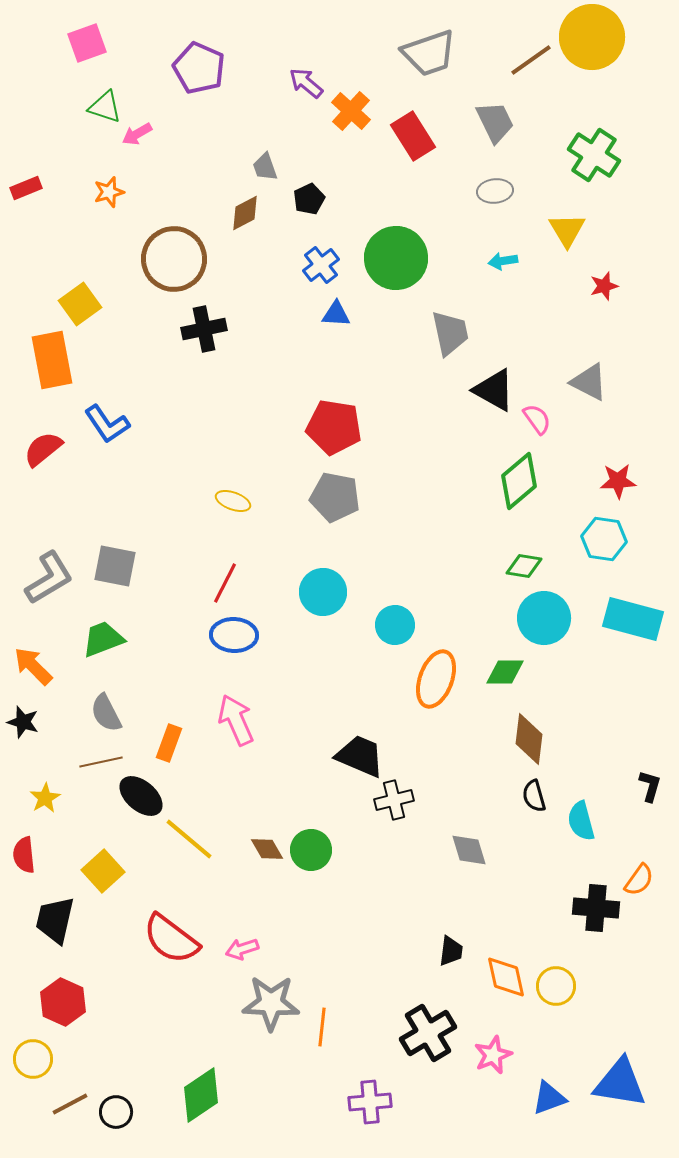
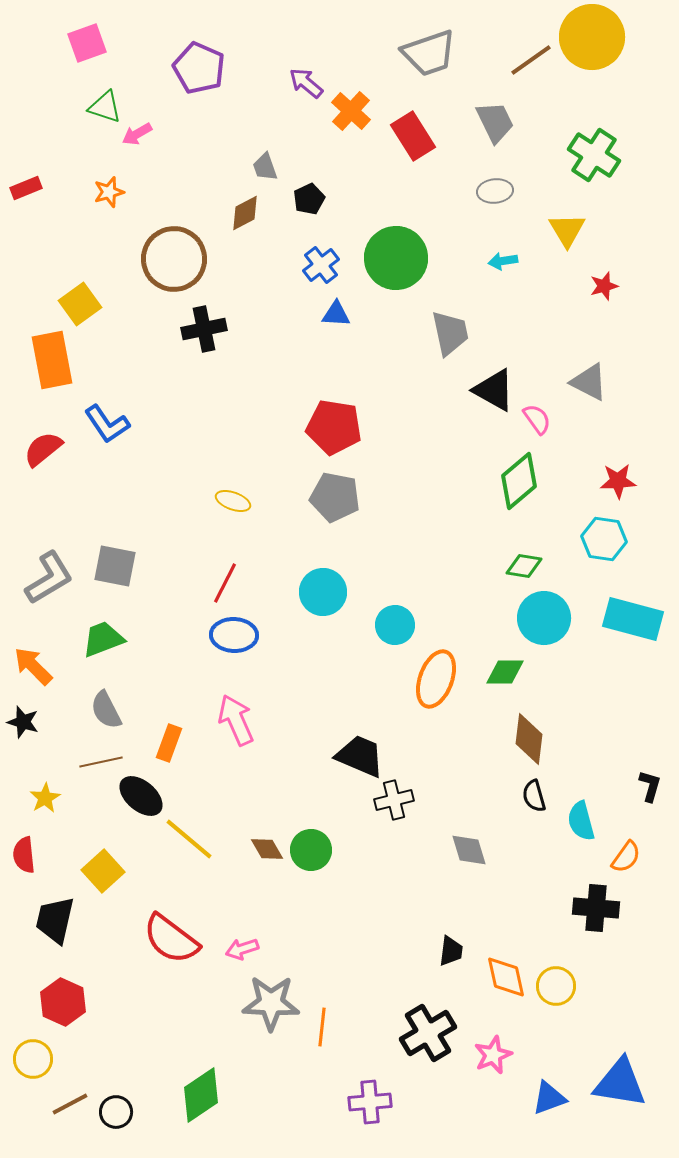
gray semicircle at (106, 713): moved 3 px up
orange semicircle at (639, 880): moved 13 px left, 23 px up
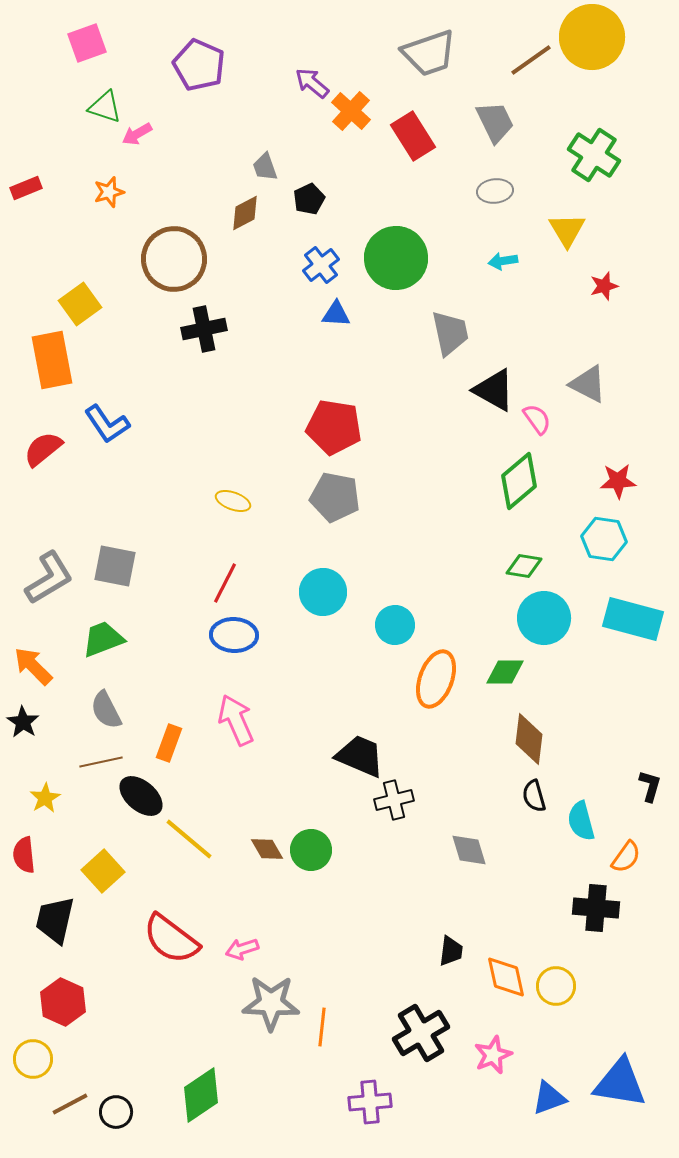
purple pentagon at (199, 68): moved 3 px up
purple arrow at (306, 83): moved 6 px right
gray triangle at (589, 382): moved 1 px left, 2 px down
black star at (23, 722): rotated 16 degrees clockwise
black cross at (428, 1033): moved 7 px left
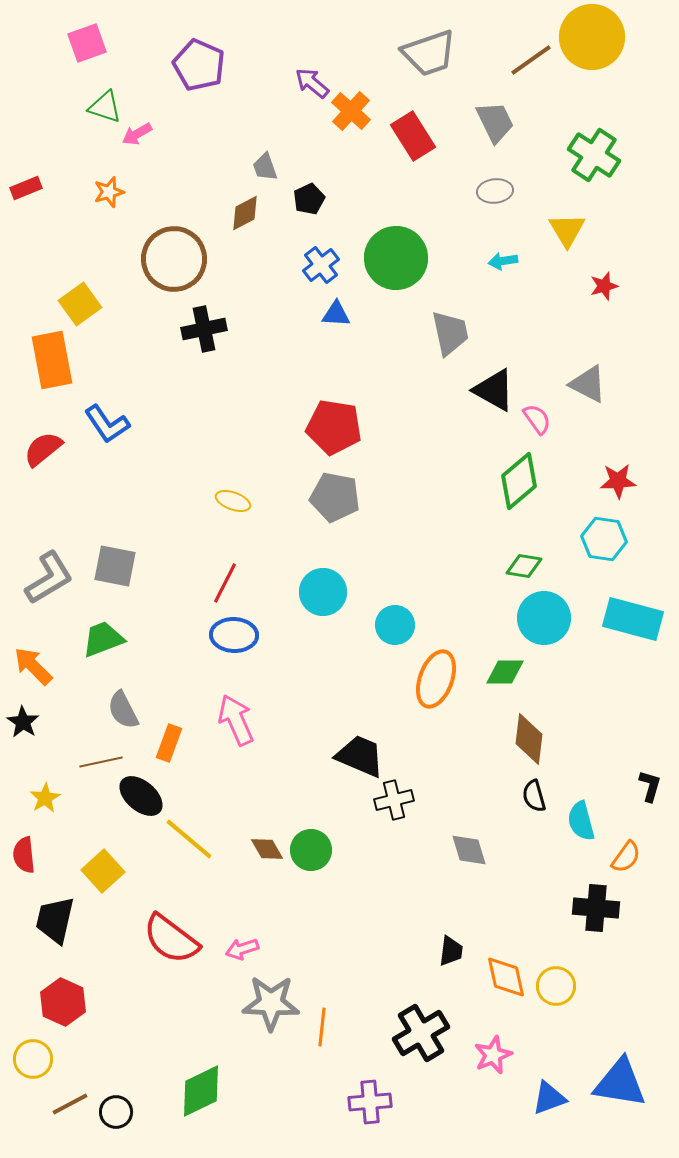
gray semicircle at (106, 710): moved 17 px right
green diamond at (201, 1095): moved 4 px up; rotated 8 degrees clockwise
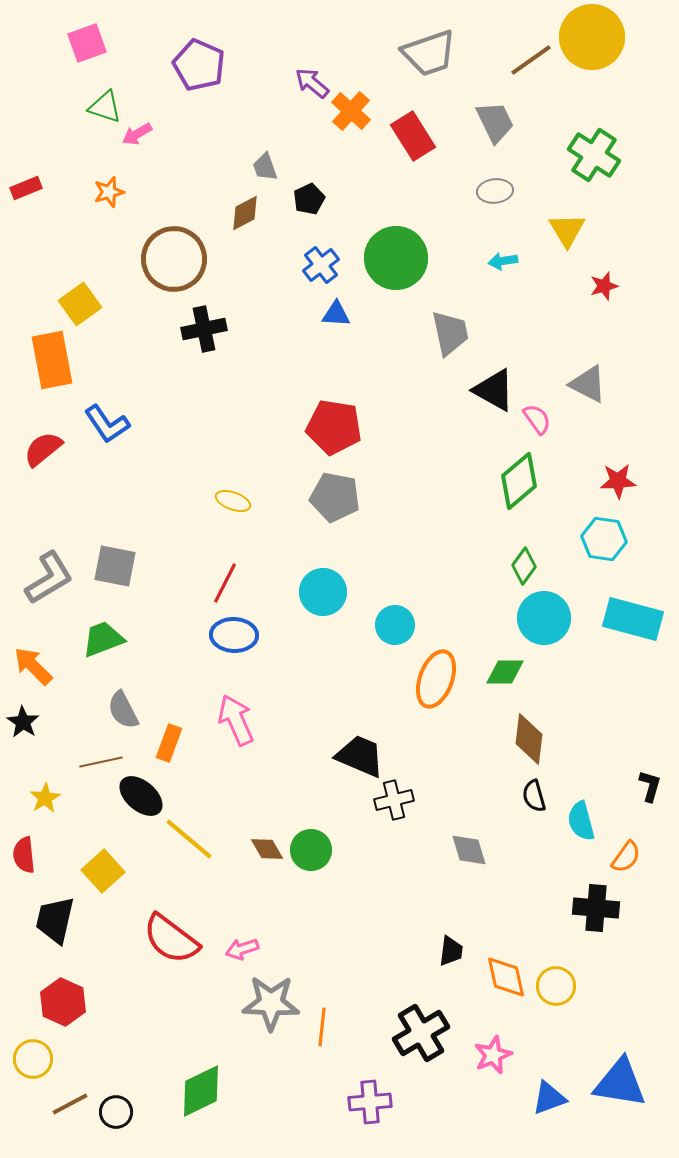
green diamond at (524, 566): rotated 63 degrees counterclockwise
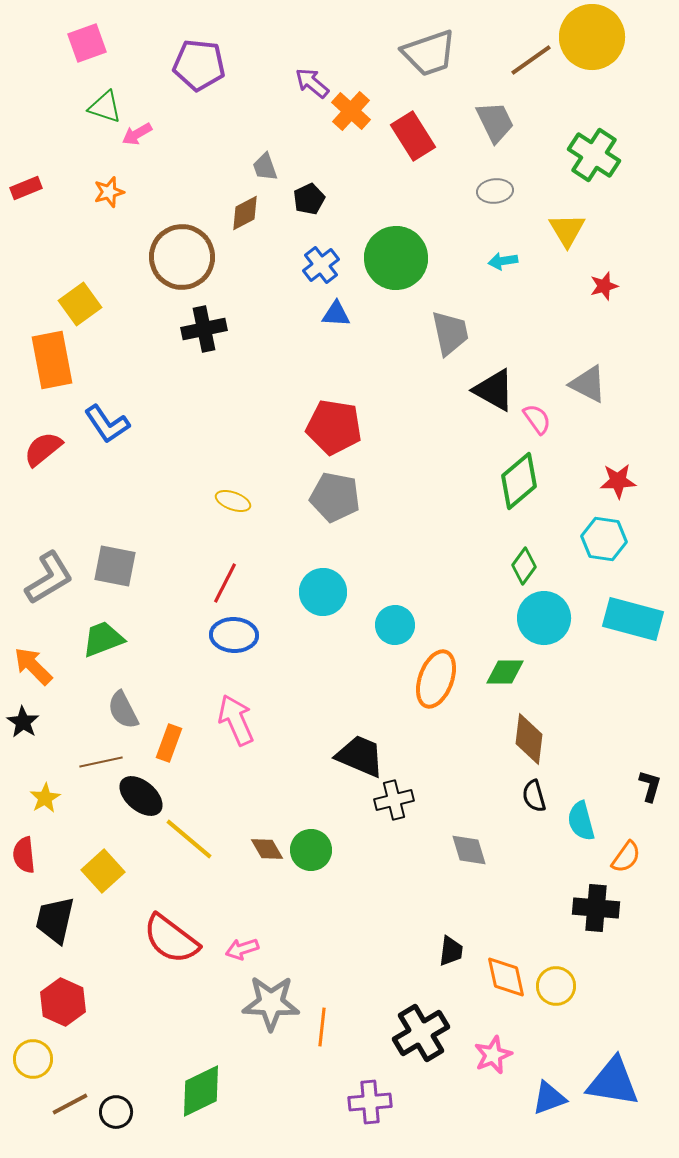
purple pentagon at (199, 65): rotated 18 degrees counterclockwise
brown circle at (174, 259): moved 8 px right, 2 px up
blue triangle at (620, 1083): moved 7 px left, 1 px up
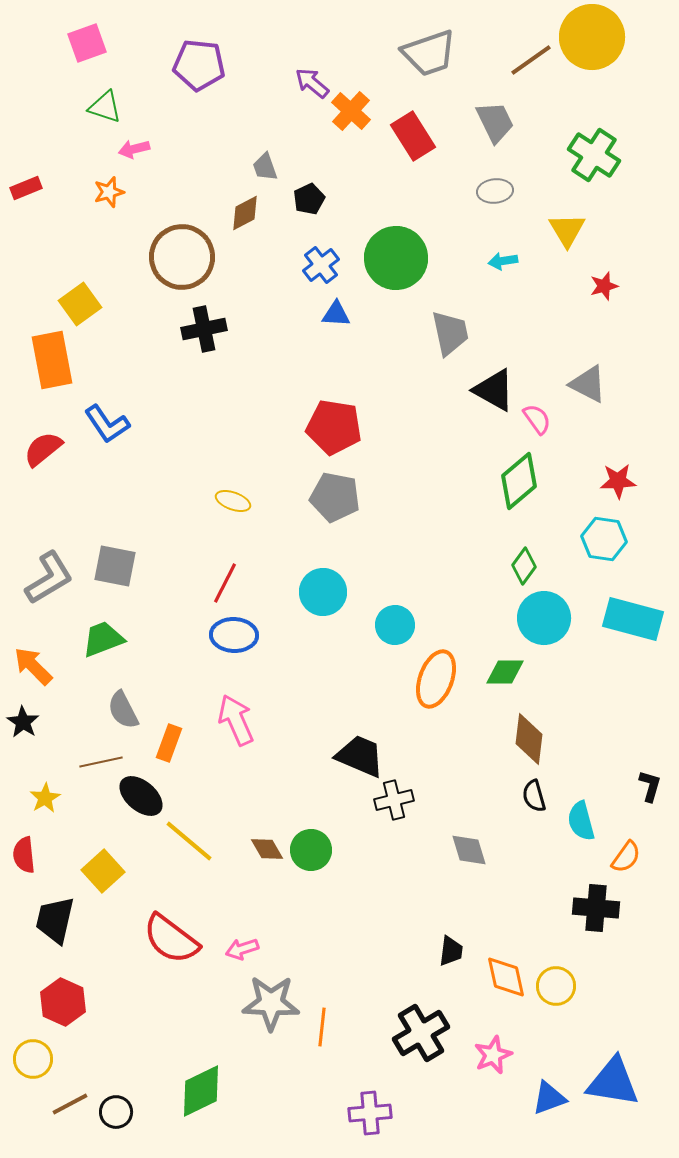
pink arrow at (137, 134): moved 3 px left, 15 px down; rotated 16 degrees clockwise
yellow line at (189, 839): moved 2 px down
purple cross at (370, 1102): moved 11 px down
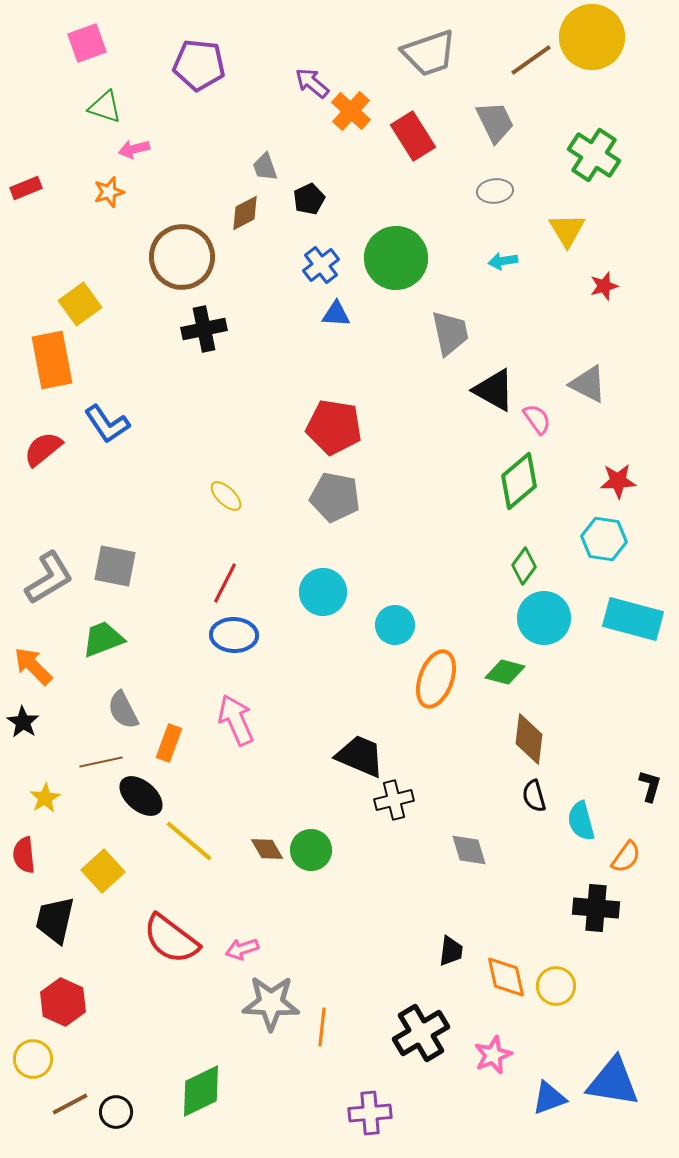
yellow ellipse at (233, 501): moved 7 px left, 5 px up; rotated 24 degrees clockwise
green diamond at (505, 672): rotated 15 degrees clockwise
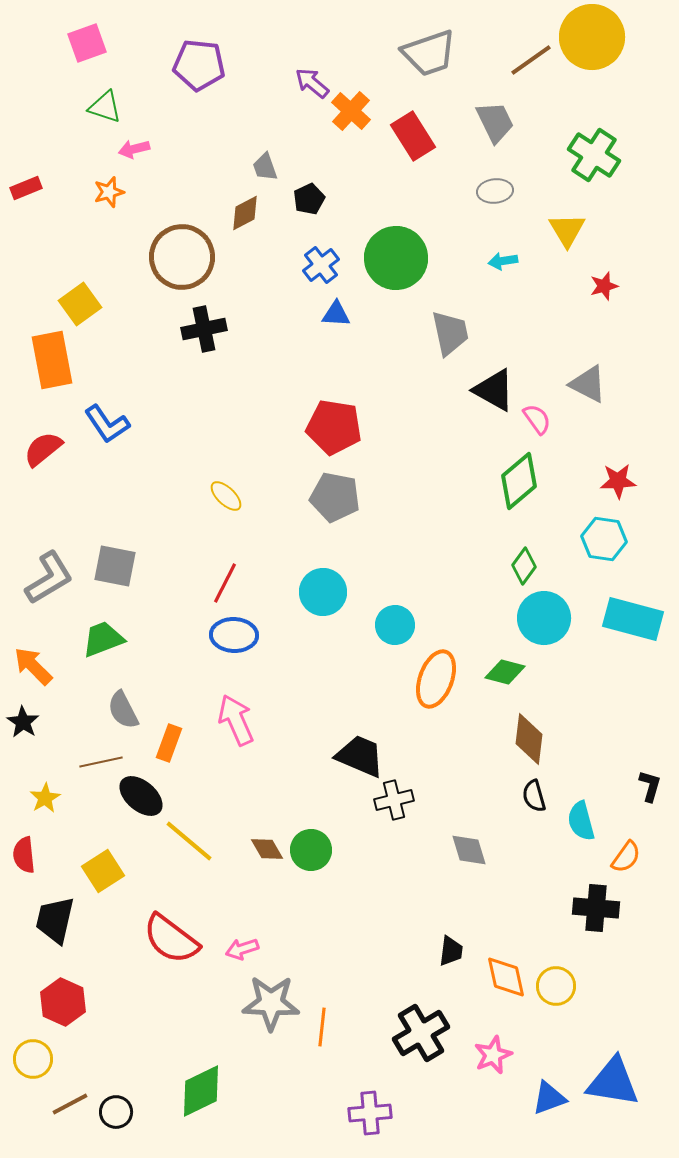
yellow square at (103, 871): rotated 9 degrees clockwise
